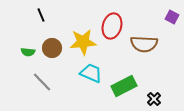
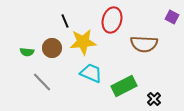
black line: moved 24 px right, 6 px down
red ellipse: moved 6 px up
green semicircle: moved 1 px left
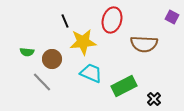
brown circle: moved 11 px down
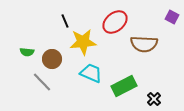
red ellipse: moved 3 px right, 2 px down; rotated 35 degrees clockwise
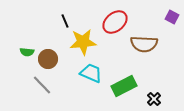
brown circle: moved 4 px left
gray line: moved 3 px down
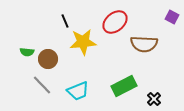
cyan trapezoid: moved 13 px left, 18 px down; rotated 135 degrees clockwise
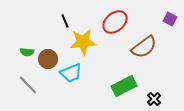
purple square: moved 2 px left, 2 px down
brown semicircle: moved 3 px down; rotated 40 degrees counterclockwise
gray line: moved 14 px left
cyan trapezoid: moved 7 px left, 18 px up
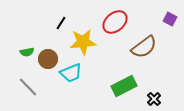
black line: moved 4 px left, 2 px down; rotated 56 degrees clockwise
green semicircle: rotated 16 degrees counterclockwise
gray line: moved 2 px down
